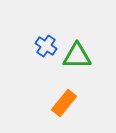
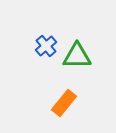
blue cross: rotated 15 degrees clockwise
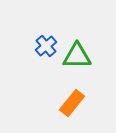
orange rectangle: moved 8 px right
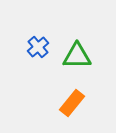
blue cross: moved 8 px left, 1 px down
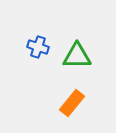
blue cross: rotated 30 degrees counterclockwise
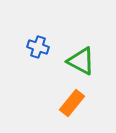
green triangle: moved 4 px right, 5 px down; rotated 28 degrees clockwise
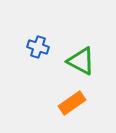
orange rectangle: rotated 16 degrees clockwise
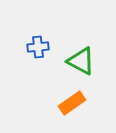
blue cross: rotated 25 degrees counterclockwise
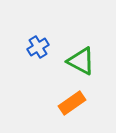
blue cross: rotated 25 degrees counterclockwise
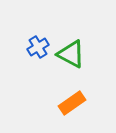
green triangle: moved 10 px left, 7 px up
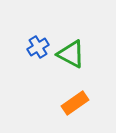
orange rectangle: moved 3 px right
